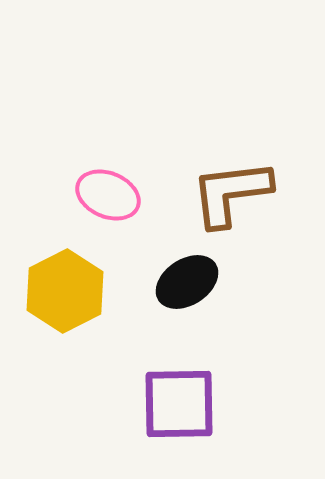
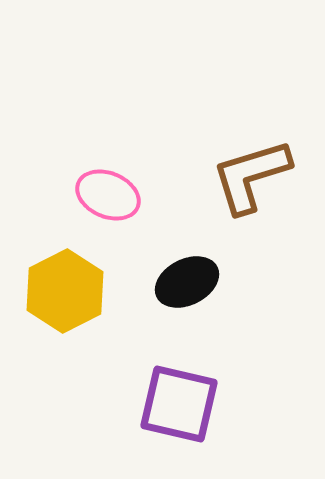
brown L-shape: moved 20 px right, 17 px up; rotated 10 degrees counterclockwise
black ellipse: rotated 6 degrees clockwise
purple square: rotated 14 degrees clockwise
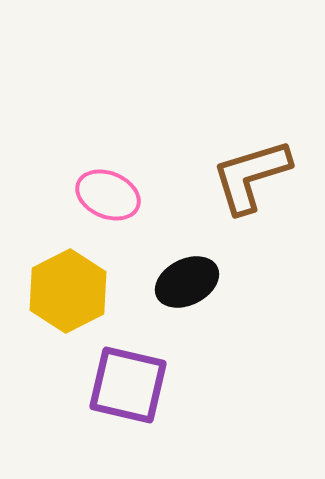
yellow hexagon: moved 3 px right
purple square: moved 51 px left, 19 px up
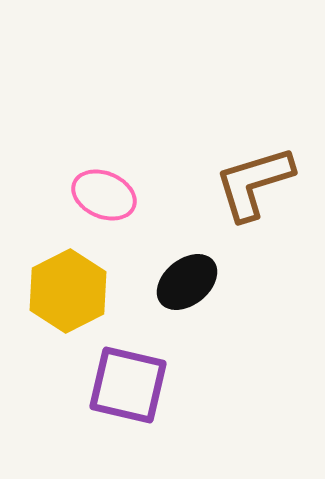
brown L-shape: moved 3 px right, 7 px down
pink ellipse: moved 4 px left
black ellipse: rotated 12 degrees counterclockwise
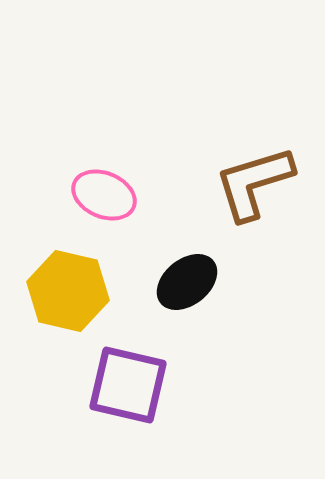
yellow hexagon: rotated 20 degrees counterclockwise
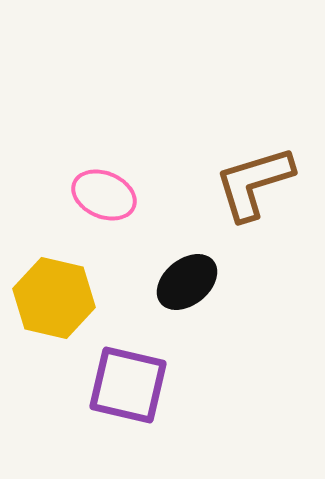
yellow hexagon: moved 14 px left, 7 px down
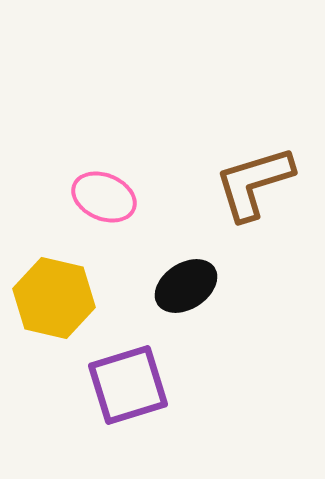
pink ellipse: moved 2 px down
black ellipse: moved 1 px left, 4 px down; rotated 6 degrees clockwise
purple square: rotated 30 degrees counterclockwise
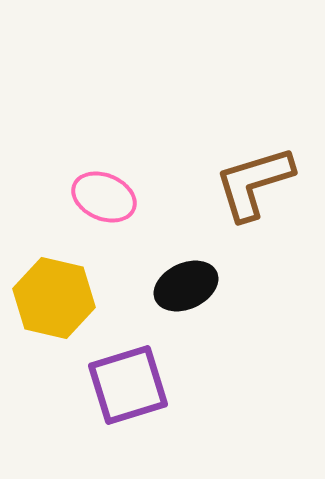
black ellipse: rotated 8 degrees clockwise
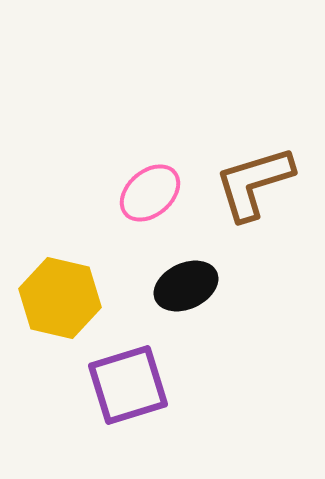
pink ellipse: moved 46 px right, 4 px up; rotated 64 degrees counterclockwise
yellow hexagon: moved 6 px right
